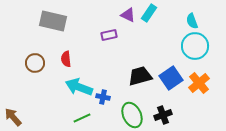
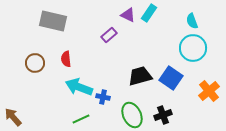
purple rectangle: rotated 28 degrees counterclockwise
cyan circle: moved 2 px left, 2 px down
blue square: rotated 20 degrees counterclockwise
orange cross: moved 10 px right, 8 px down
green line: moved 1 px left, 1 px down
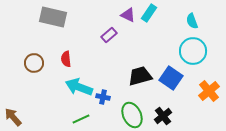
gray rectangle: moved 4 px up
cyan circle: moved 3 px down
brown circle: moved 1 px left
black cross: moved 1 px down; rotated 18 degrees counterclockwise
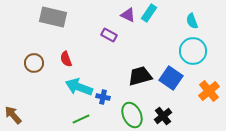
purple rectangle: rotated 70 degrees clockwise
red semicircle: rotated 14 degrees counterclockwise
brown arrow: moved 2 px up
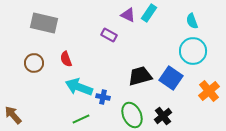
gray rectangle: moved 9 px left, 6 px down
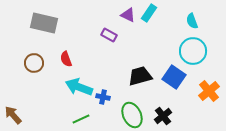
blue square: moved 3 px right, 1 px up
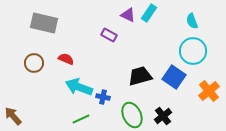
red semicircle: rotated 133 degrees clockwise
brown arrow: moved 1 px down
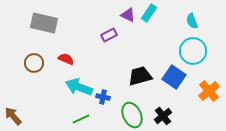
purple rectangle: rotated 56 degrees counterclockwise
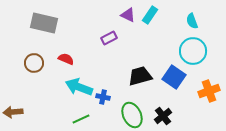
cyan rectangle: moved 1 px right, 2 px down
purple rectangle: moved 3 px down
orange cross: rotated 20 degrees clockwise
brown arrow: moved 4 px up; rotated 54 degrees counterclockwise
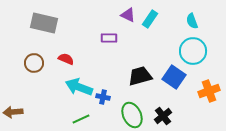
cyan rectangle: moved 4 px down
purple rectangle: rotated 28 degrees clockwise
